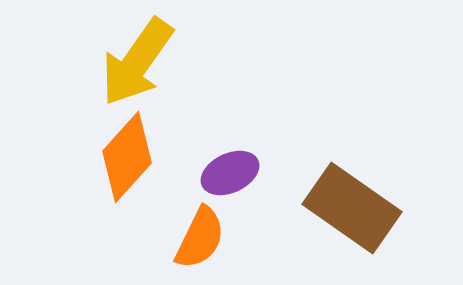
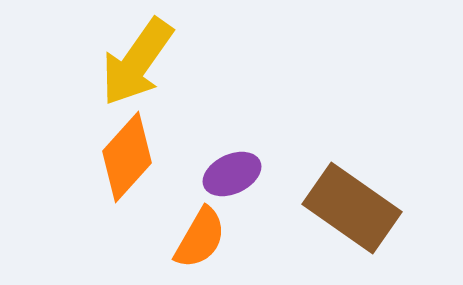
purple ellipse: moved 2 px right, 1 px down
orange semicircle: rotated 4 degrees clockwise
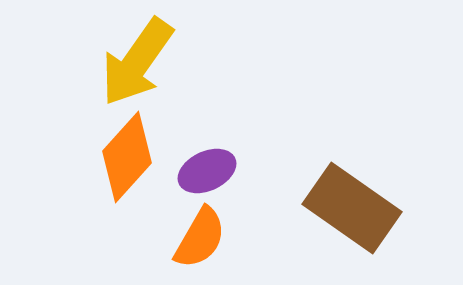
purple ellipse: moved 25 px left, 3 px up
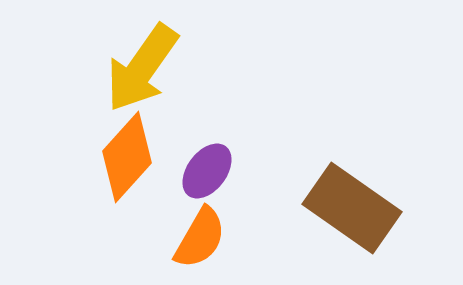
yellow arrow: moved 5 px right, 6 px down
purple ellipse: rotated 28 degrees counterclockwise
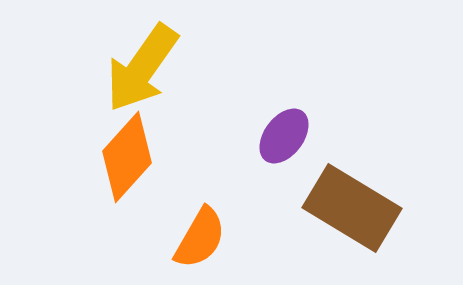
purple ellipse: moved 77 px right, 35 px up
brown rectangle: rotated 4 degrees counterclockwise
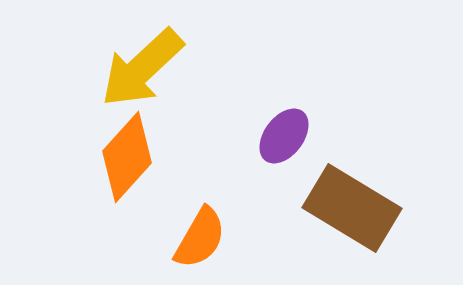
yellow arrow: rotated 12 degrees clockwise
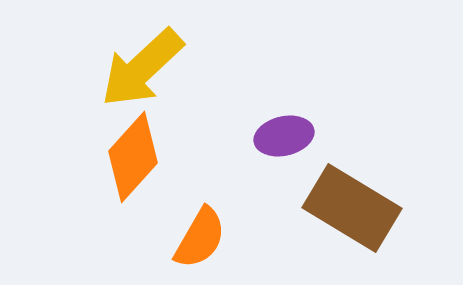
purple ellipse: rotated 40 degrees clockwise
orange diamond: moved 6 px right
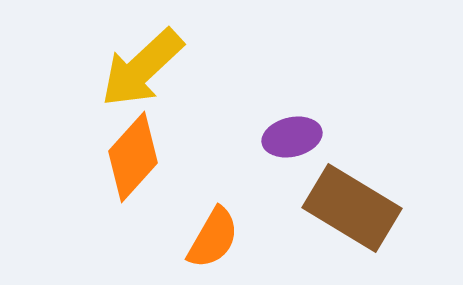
purple ellipse: moved 8 px right, 1 px down
orange semicircle: moved 13 px right
